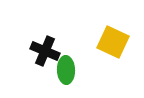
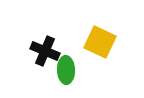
yellow square: moved 13 px left
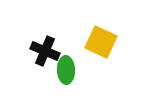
yellow square: moved 1 px right
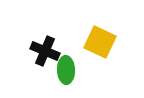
yellow square: moved 1 px left
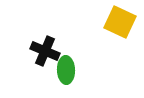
yellow square: moved 20 px right, 20 px up
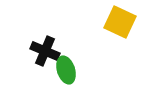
green ellipse: rotated 16 degrees counterclockwise
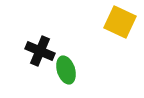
black cross: moved 5 px left
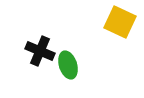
green ellipse: moved 2 px right, 5 px up
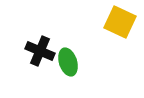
green ellipse: moved 3 px up
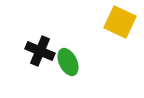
green ellipse: rotated 8 degrees counterclockwise
